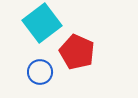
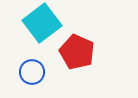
blue circle: moved 8 px left
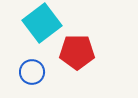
red pentagon: rotated 24 degrees counterclockwise
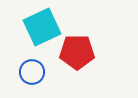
cyan square: moved 4 px down; rotated 12 degrees clockwise
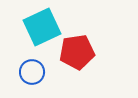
red pentagon: rotated 8 degrees counterclockwise
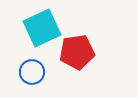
cyan square: moved 1 px down
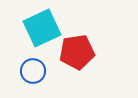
blue circle: moved 1 px right, 1 px up
